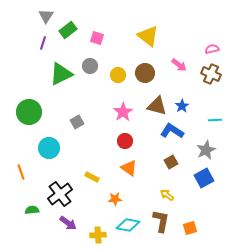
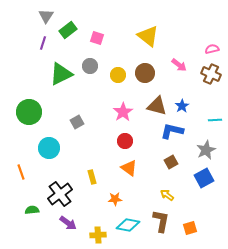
blue L-shape: rotated 20 degrees counterclockwise
yellow rectangle: rotated 48 degrees clockwise
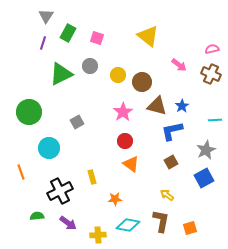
green rectangle: moved 3 px down; rotated 24 degrees counterclockwise
brown circle: moved 3 px left, 9 px down
blue L-shape: rotated 25 degrees counterclockwise
orange triangle: moved 2 px right, 4 px up
black cross: moved 3 px up; rotated 10 degrees clockwise
green semicircle: moved 5 px right, 6 px down
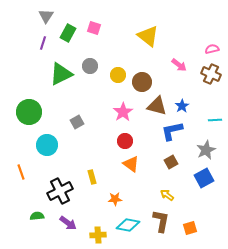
pink square: moved 3 px left, 10 px up
cyan circle: moved 2 px left, 3 px up
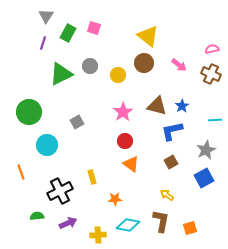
brown circle: moved 2 px right, 19 px up
purple arrow: rotated 60 degrees counterclockwise
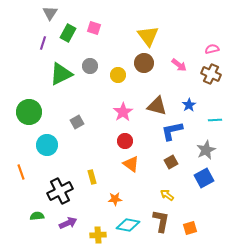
gray triangle: moved 4 px right, 3 px up
yellow triangle: rotated 15 degrees clockwise
blue star: moved 7 px right, 1 px up
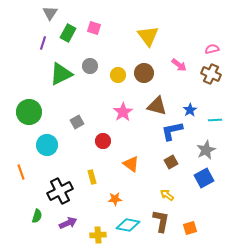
brown circle: moved 10 px down
blue star: moved 1 px right, 5 px down
red circle: moved 22 px left
green semicircle: rotated 112 degrees clockwise
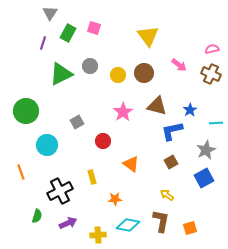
green circle: moved 3 px left, 1 px up
cyan line: moved 1 px right, 3 px down
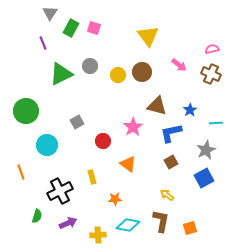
green rectangle: moved 3 px right, 5 px up
purple line: rotated 40 degrees counterclockwise
brown circle: moved 2 px left, 1 px up
pink star: moved 10 px right, 15 px down
blue L-shape: moved 1 px left, 2 px down
orange triangle: moved 3 px left
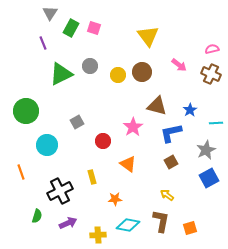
blue square: moved 5 px right
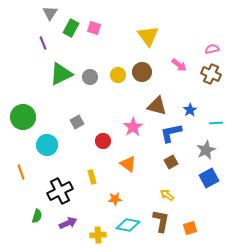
gray circle: moved 11 px down
green circle: moved 3 px left, 6 px down
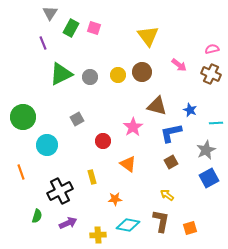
blue star: rotated 16 degrees counterclockwise
gray square: moved 3 px up
